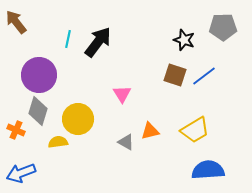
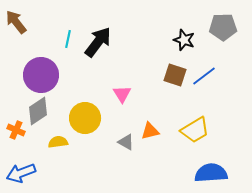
purple circle: moved 2 px right
gray diamond: rotated 40 degrees clockwise
yellow circle: moved 7 px right, 1 px up
blue semicircle: moved 3 px right, 3 px down
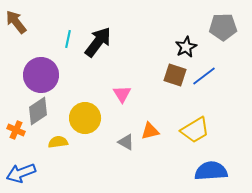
black star: moved 2 px right, 7 px down; rotated 25 degrees clockwise
blue semicircle: moved 2 px up
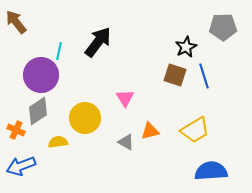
cyan line: moved 9 px left, 12 px down
blue line: rotated 70 degrees counterclockwise
pink triangle: moved 3 px right, 4 px down
blue arrow: moved 7 px up
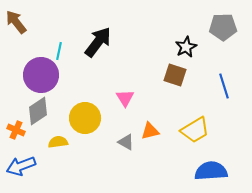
blue line: moved 20 px right, 10 px down
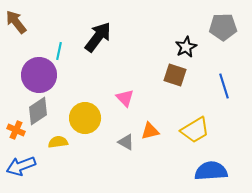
black arrow: moved 5 px up
purple circle: moved 2 px left
pink triangle: rotated 12 degrees counterclockwise
